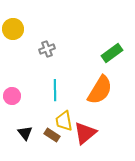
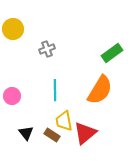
black triangle: moved 1 px right
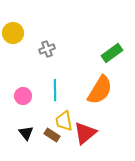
yellow circle: moved 4 px down
pink circle: moved 11 px right
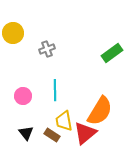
orange semicircle: moved 21 px down
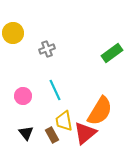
cyan line: rotated 25 degrees counterclockwise
brown rectangle: rotated 28 degrees clockwise
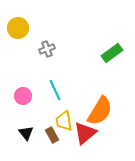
yellow circle: moved 5 px right, 5 px up
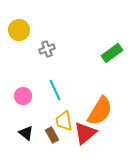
yellow circle: moved 1 px right, 2 px down
black triangle: rotated 14 degrees counterclockwise
